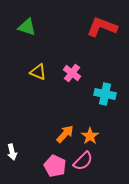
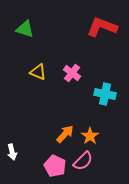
green triangle: moved 2 px left, 2 px down
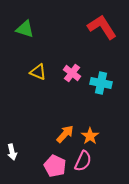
red L-shape: rotated 36 degrees clockwise
cyan cross: moved 4 px left, 11 px up
pink semicircle: rotated 20 degrees counterclockwise
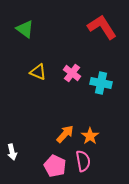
green triangle: rotated 18 degrees clockwise
pink semicircle: rotated 35 degrees counterclockwise
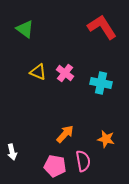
pink cross: moved 7 px left
orange star: moved 16 px right, 3 px down; rotated 24 degrees counterclockwise
pink pentagon: rotated 15 degrees counterclockwise
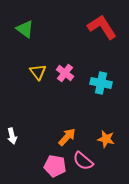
yellow triangle: rotated 30 degrees clockwise
orange arrow: moved 2 px right, 3 px down
white arrow: moved 16 px up
pink semicircle: rotated 140 degrees clockwise
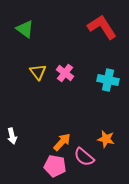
cyan cross: moved 7 px right, 3 px up
orange arrow: moved 5 px left, 5 px down
pink semicircle: moved 1 px right, 4 px up
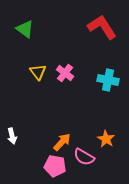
orange star: rotated 18 degrees clockwise
pink semicircle: rotated 10 degrees counterclockwise
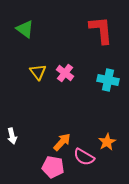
red L-shape: moved 1 px left, 3 px down; rotated 28 degrees clockwise
orange star: moved 1 px right, 3 px down; rotated 12 degrees clockwise
pink pentagon: moved 2 px left, 1 px down
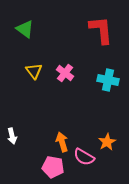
yellow triangle: moved 4 px left, 1 px up
orange arrow: rotated 60 degrees counterclockwise
